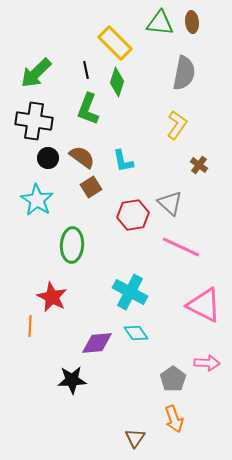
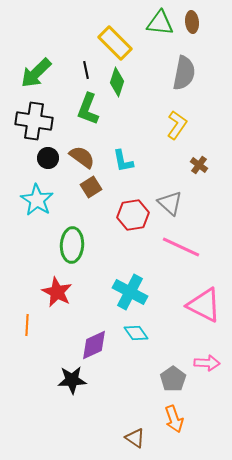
red star: moved 5 px right, 5 px up
orange line: moved 3 px left, 1 px up
purple diamond: moved 3 px left, 2 px down; rotated 20 degrees counterclockwise
brown triangle: rotated 30 degrees counterclockwise
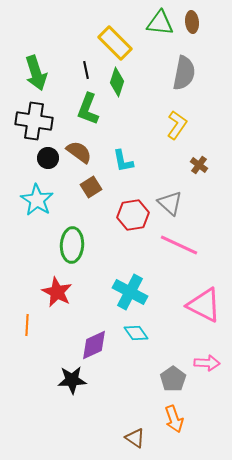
green arrow: rotated 64 degrees counterclockwise
brown semicircle: moved 3 px left, 5 px up
pink line: moved 2 px left, 2 px up
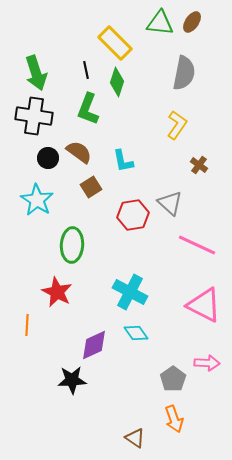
brown ellipse: rotated 40 degrees clockwise
black cross: moved 5 px up
pink line: moved 18 px right
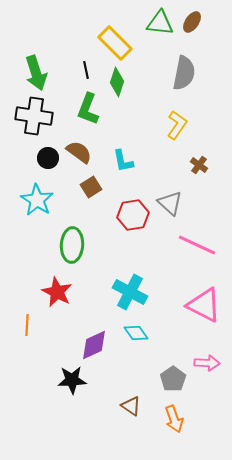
brown triangle: moved 4 px left, 32 px up
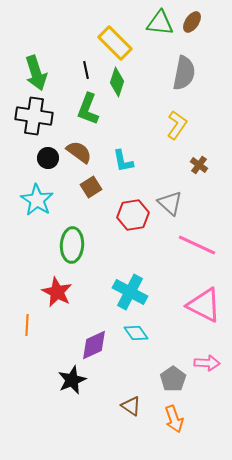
black star: rotated 20 degrees counterclockwise
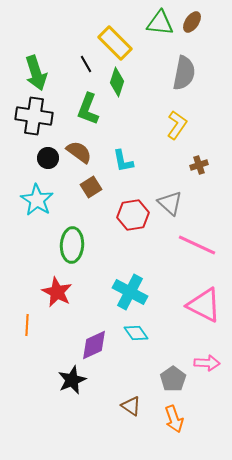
black line: moved 6 px up; rotated 18 degrees counterclockwise
brown cross: rotated 36 degrees clockwise
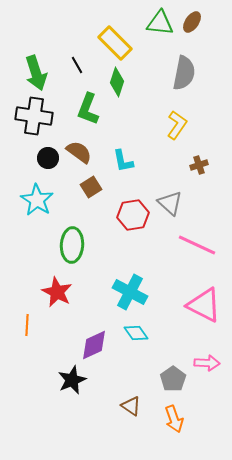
black line: moved 9 px left, 1 px down
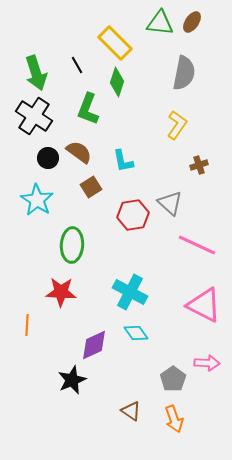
black cross: rotated 24 degrees clockwise
red star: moved 4 px right; rotated 24 degrees counterclockwise
brown triangle: moved 5 px down
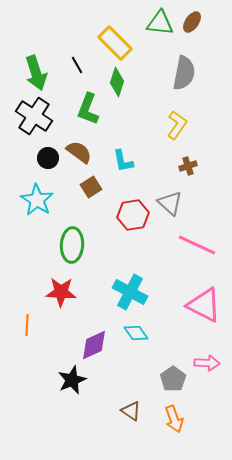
brown cross: moved 11 px left, 1 px down
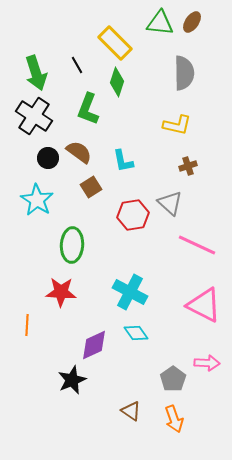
gray semicircle: rotated 12 degrees counterclockwise
yellow L-shape: rotated 68 degrees clockwise
